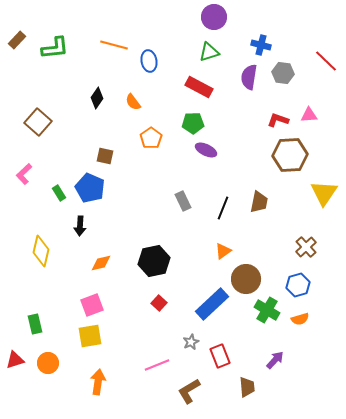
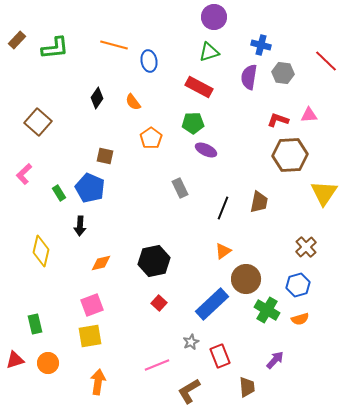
gray rectangle at (183, 201): moved 3 px left, 13 px up
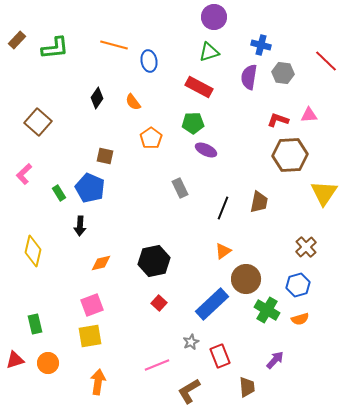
yellow diamond at (41, 251): moved 8 px left
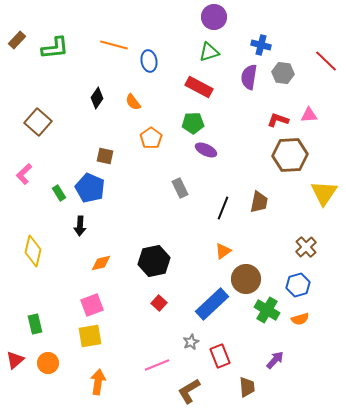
red triangle at (15, 360): rotated 24 degrees counterclockwise
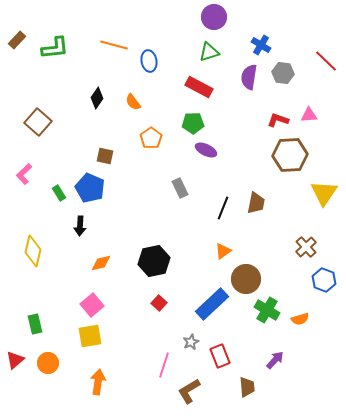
blue cross at (261, 45): rotated 18 degrees clockwise
brown trapezoid at (259, 202): moved 3 px left, 1 px down
blue hexagon at (298, 285): moved 26 px right, 5 px up; rotated 25 degrees counterclockwise
pink square at (92, 305): rotated 20 degrees counterclockwise
pink line at (157, 365): moved 7 px right; rotated 50 degrees counterclockwise
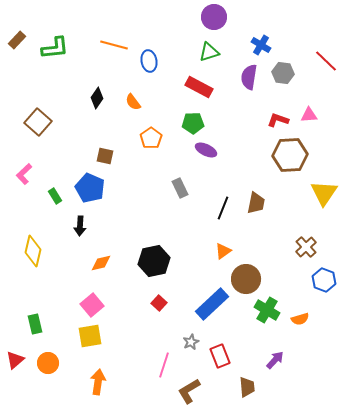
green rectangle at (59, 193): moved 4 px left, 3 px down
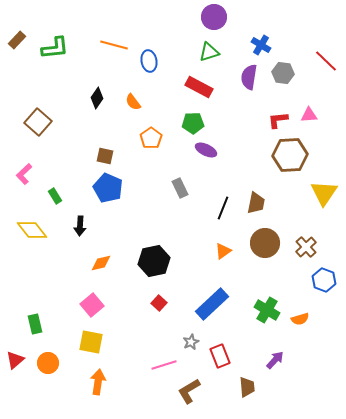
red L-shape at (278, 120): rotated 25 degrees counterclockwise
blue pentagon at (90, 188): moved 18 px right
yellow diamond at (33, 251): moved 1 px left, 21 px up; rotated 52 degrees counterclockwise
brown circle at (246, 279): moved 19 px right, 36 px up
yellow square at (90, 336): moved 1 px right, 6 px down; rotated 20 degrees clockwise
pink line at (164, 365): rotated 55 degrees clockwise
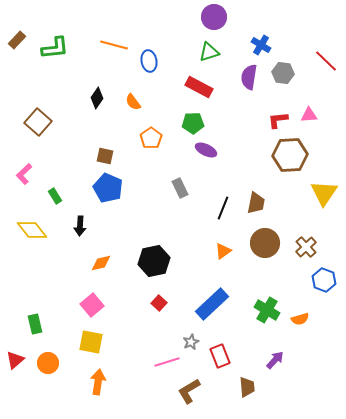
pink line at (164, 365): moved 3 px right, 3 px up
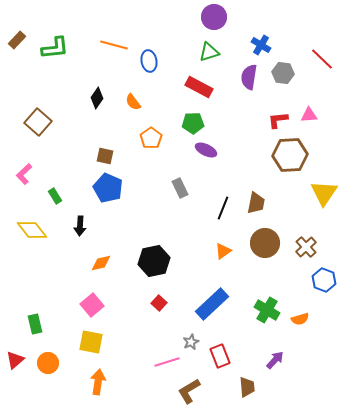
red line at (326, 61): moved 4 px left, 2 px up
